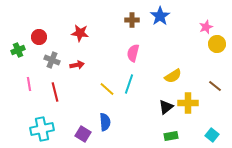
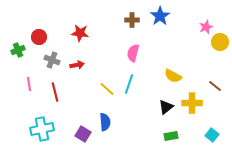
yellow circle: moved 3 px right, 2 px up
yellow semicircle: rotated 60 degrees clockwise
yellow cross: moved 4 px right
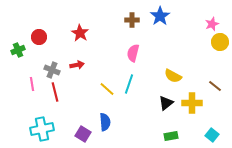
pink star: moved 6 px right, 3 px up
red star: rotated 24 degrees clockwise
gray cross: moved 10 px down
pink line: moved 3 px right
black triangle: moved 4 px up
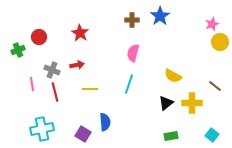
yellow line: moved 17 px left; rotated 42 degrees counterclockwise
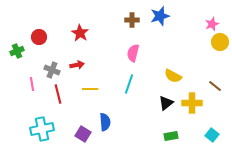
blue star: rotated 18 degrees clockwise
green cross: moved 1 px left, 1 px down
red line: moved 3 px right, 2 px down
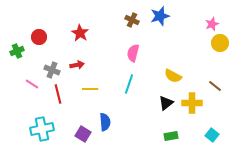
brown cross: rotated 24 degrees clockwise
yellow circle: moved 1 px down
pink line: rotated 48 degrees counterclockwise
